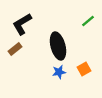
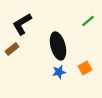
brown rectangle: moved 3 px left
orange square: moved 1 px right, 1 px up
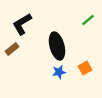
green line: moved 1 px up
black ellipse: moved 1 px left
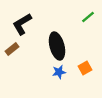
green line: moved 3 px up
